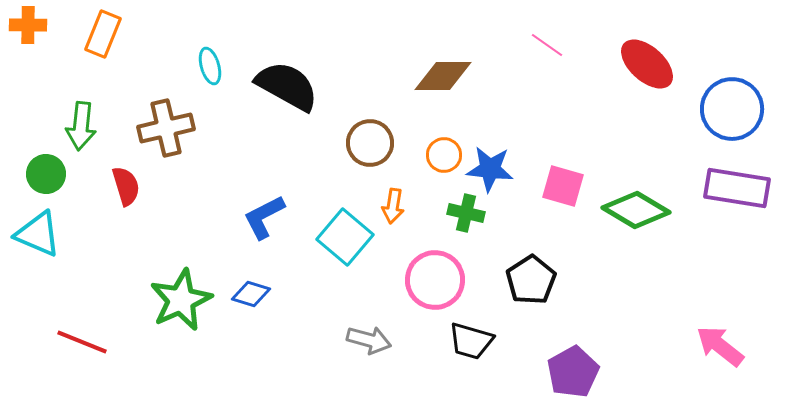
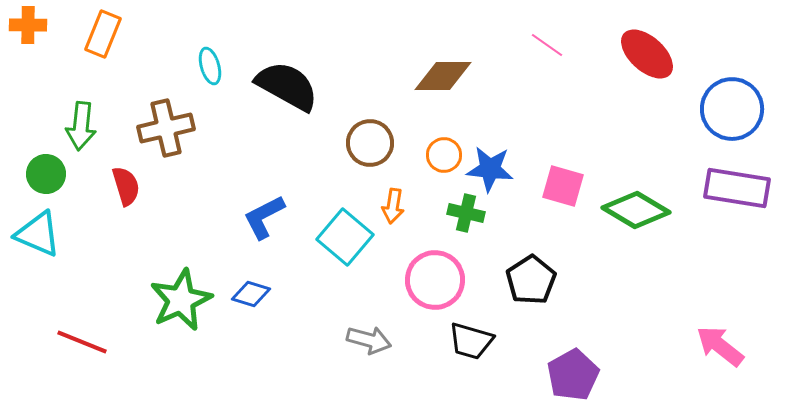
red ellipse: moved 10 px up
purple pentagon: moved 3 px down
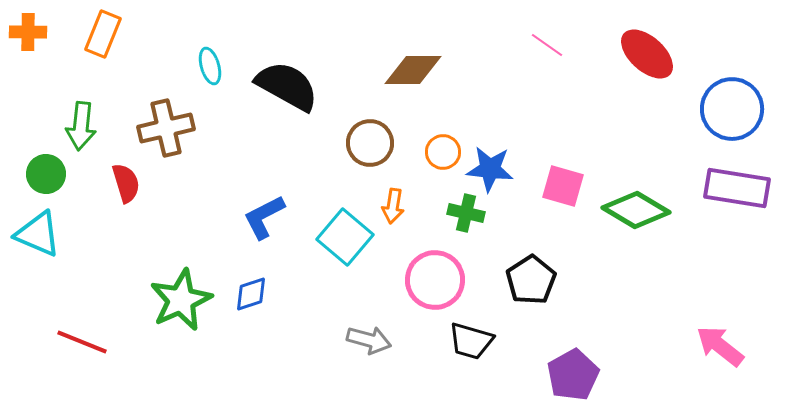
orange cross: moved 7 px down
brown diamond: moved 30 px left, 6 px up
orange circle: moved 1 px left, 3 px up
red semicircle: moved 3 px up
blue diamond: rotated 36 degrees counterclockwise
